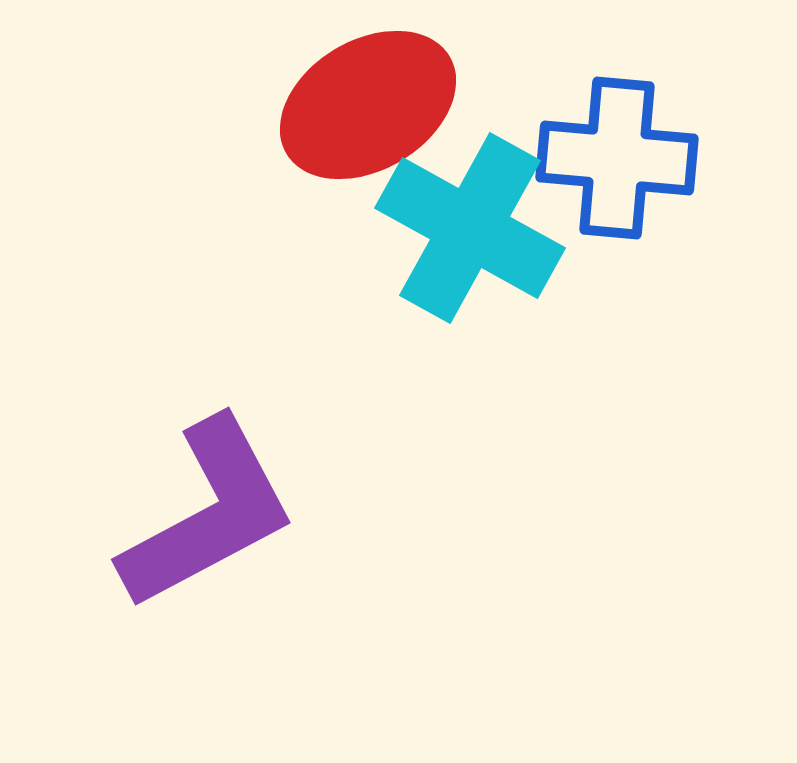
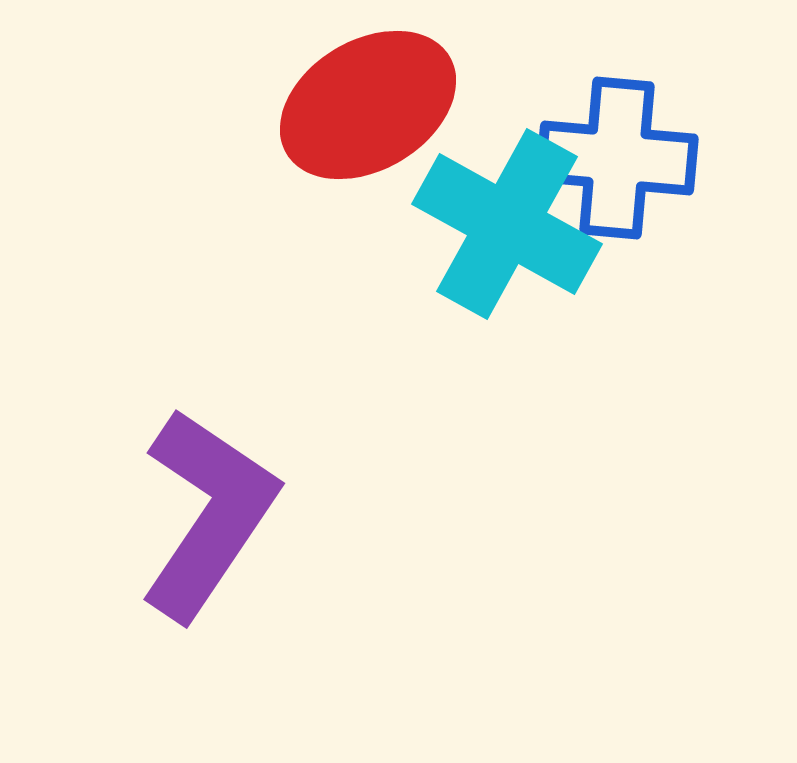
cyan cross: moved 37 px right, 4 px up
purple L-shape: rotated 28 degrees counterclockwise
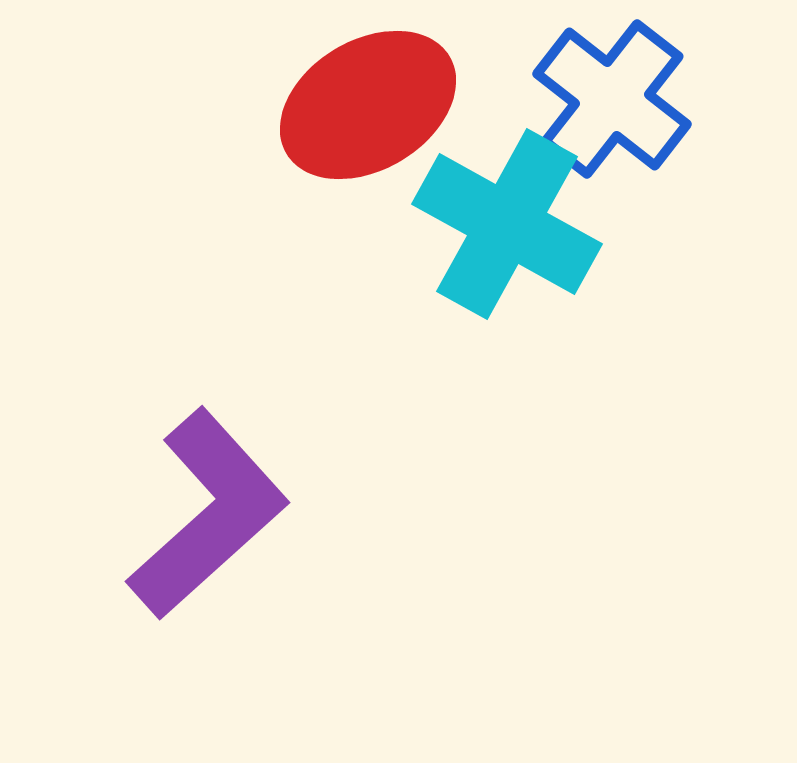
blue cross: moved 5 px left, 59 px up; rotated 33 degrees clockwise
purple L-shape: rotated 14 degrees clockwise
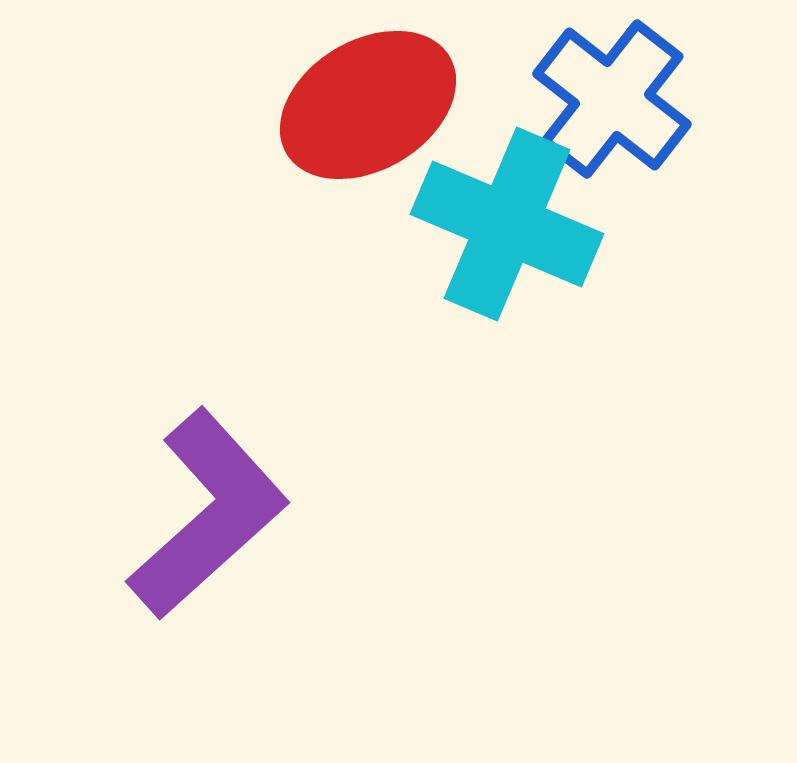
cyan cross: rotated 6 degrees counterclockwise
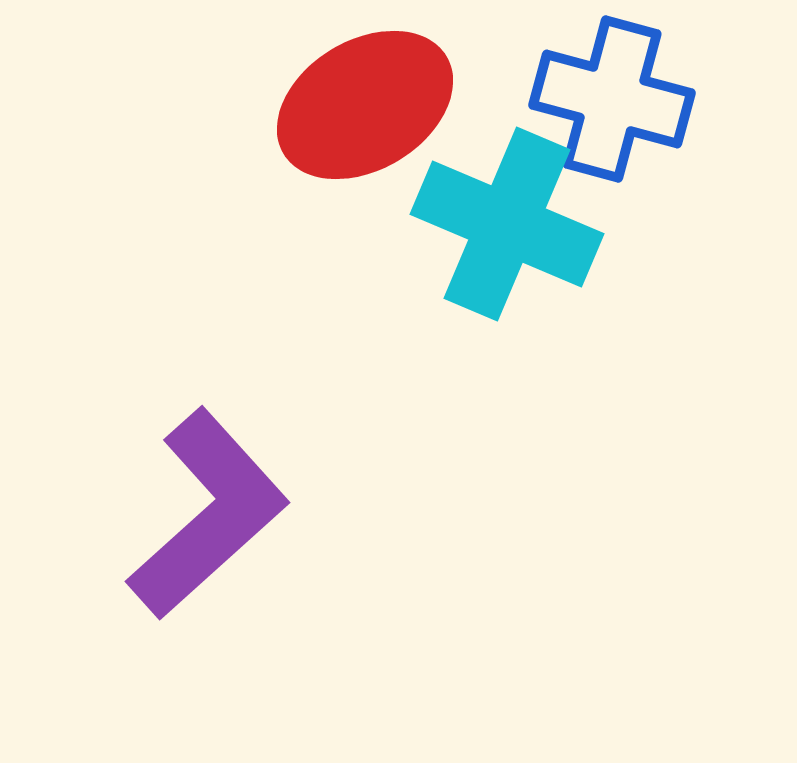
blue cross: rotated 23 degrees counterclockwise
red ellipse: moved 3 px left
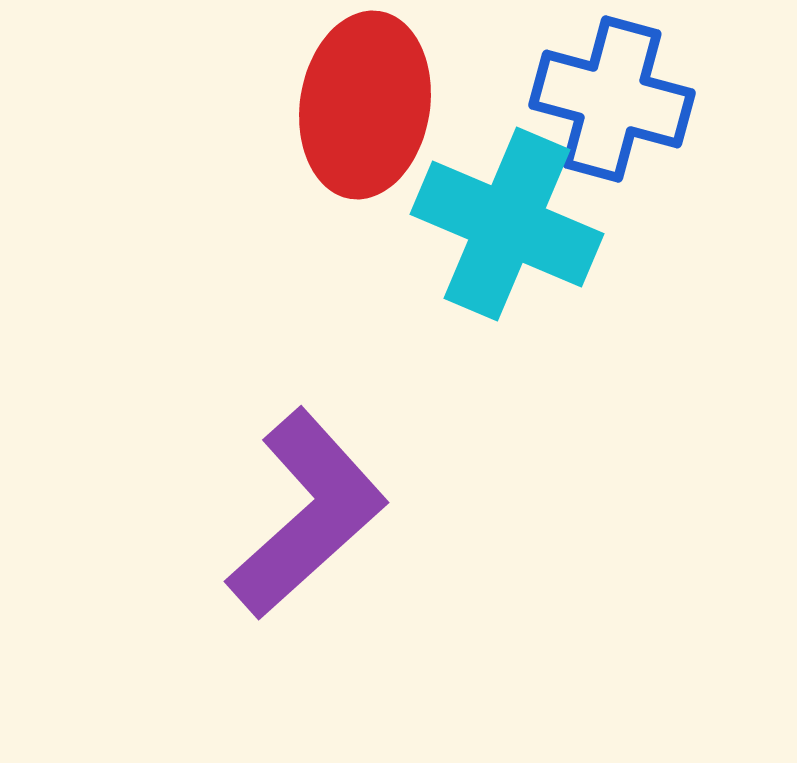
red ellipse: rotated 50 degrees counterclockwise
purple L-shape: moved 99 px right
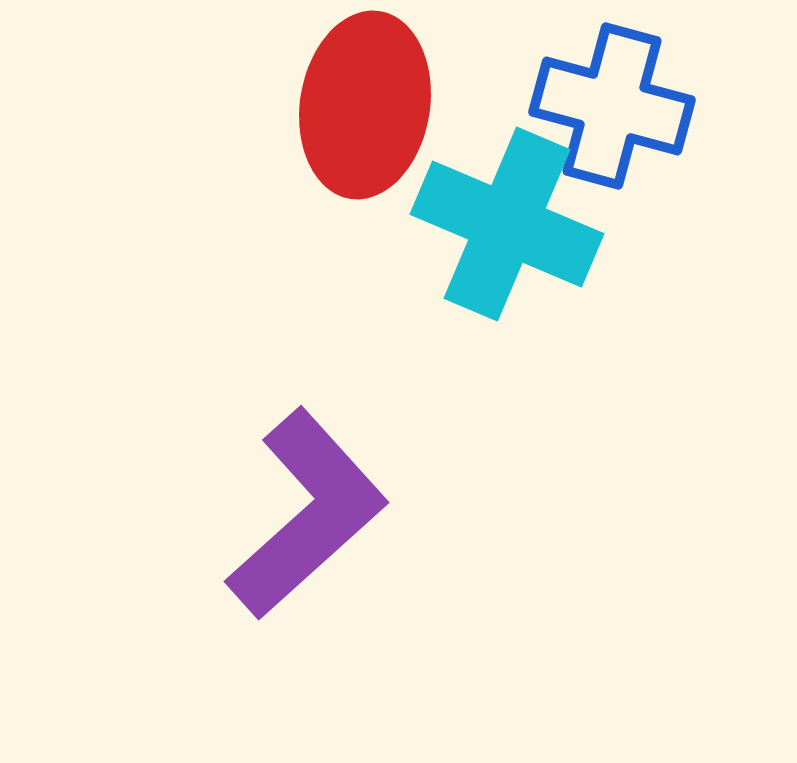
blue cross: moved 7 px down
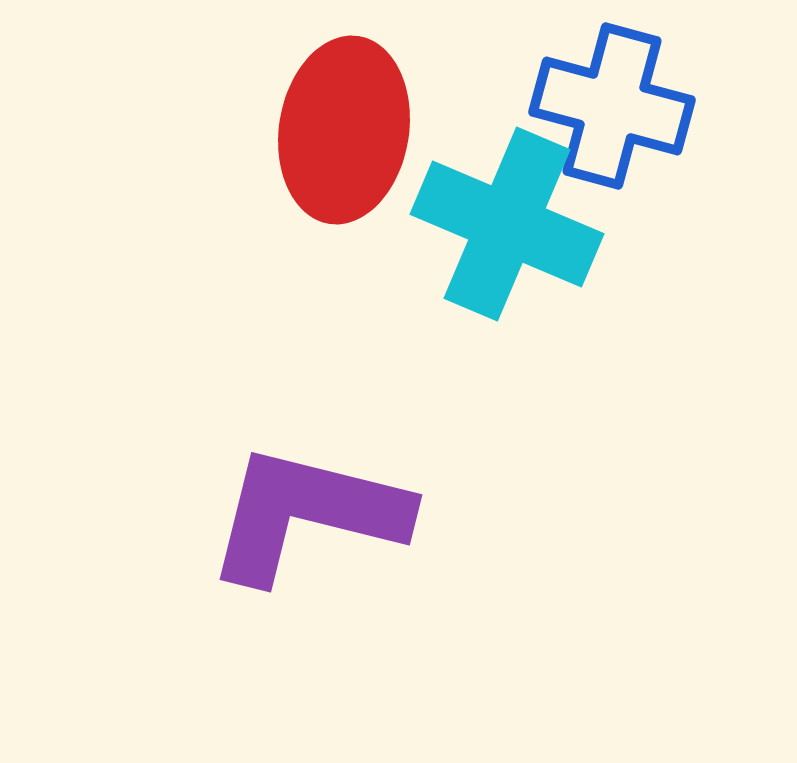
red ellipse: moved 21 px left, 25 px down
purple L-shape: rotated 124 degrees counterclockwise
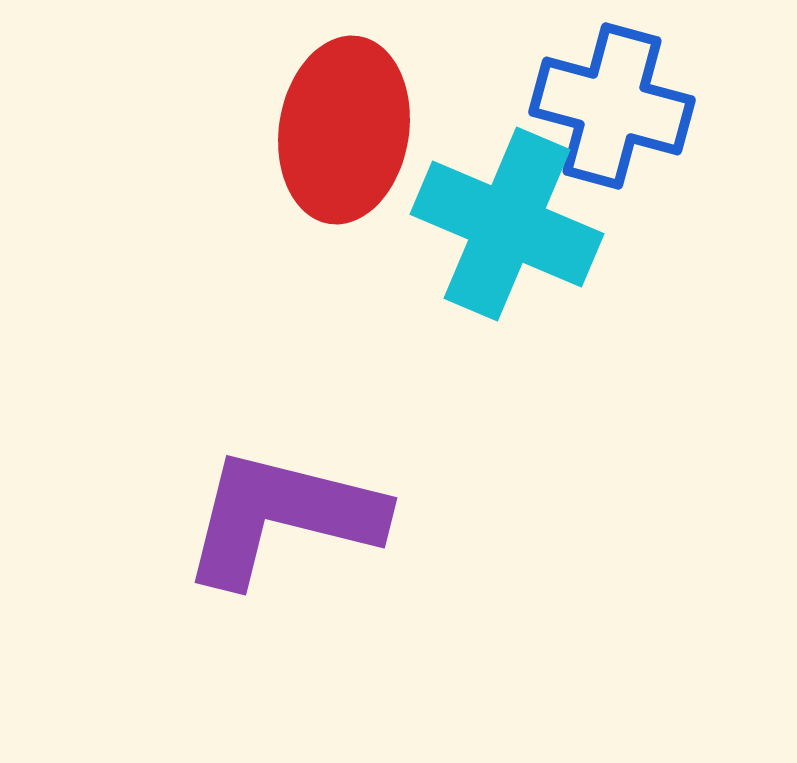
purple L-shape: moved 25 px left, 3 px down
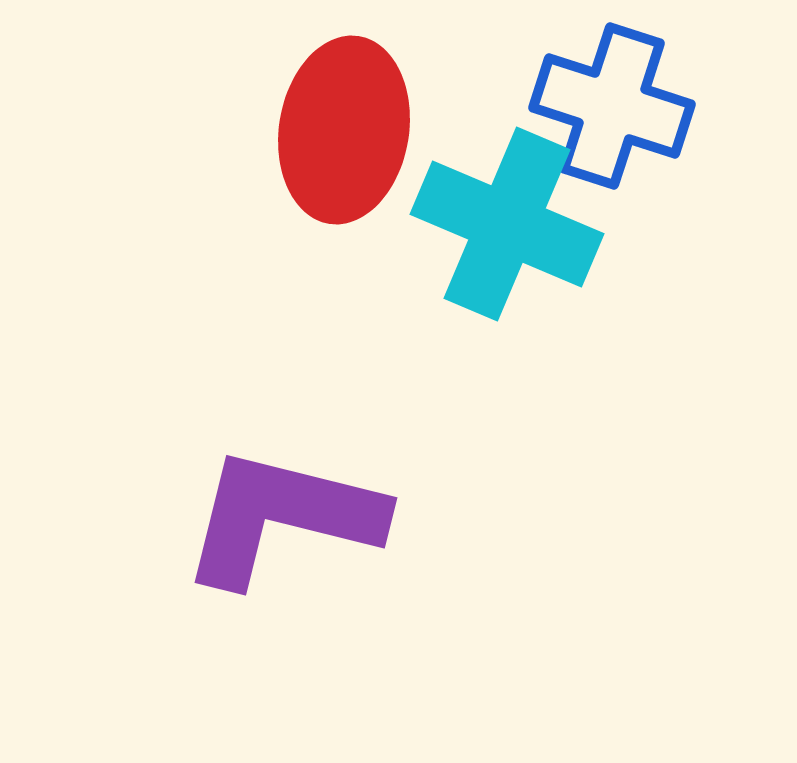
blue cross: rotated 3 degrees clockwise
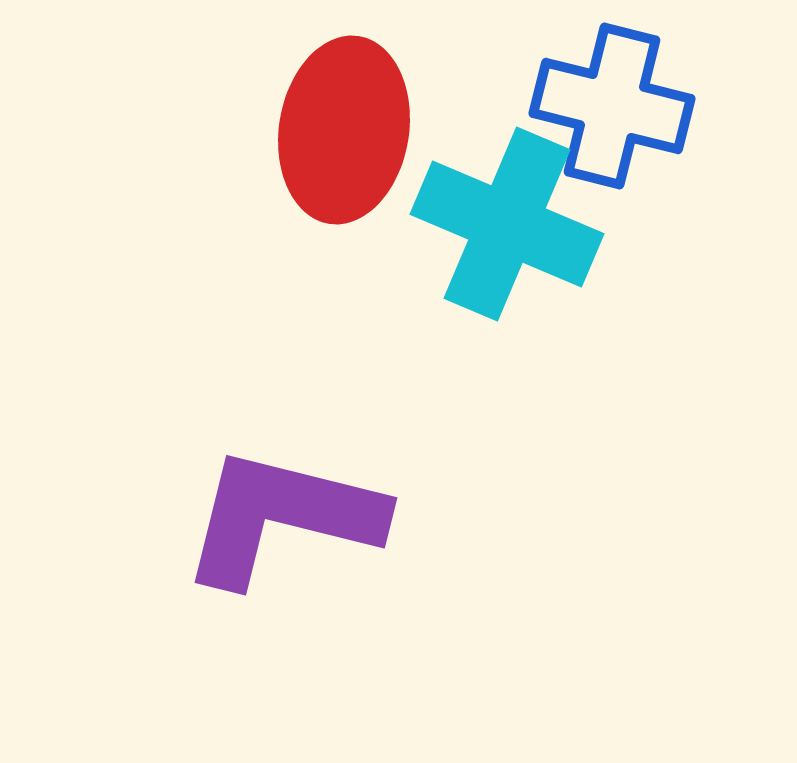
blue cross: rotated 4 degrees counterclockwise
